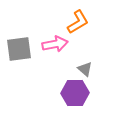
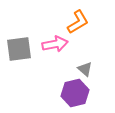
purple hexagon: rotated 12 degrees counterclockwise
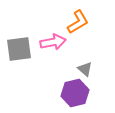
pink arrow: moved 2 px left, 2 px up
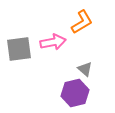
orange L-shape: moved 4 px right
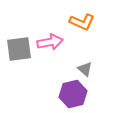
orange L-shape: rotated 55 degrees clockwise
pink arrow: moved 3 px left
purple hexagon: moved 2 px left, 1 px down
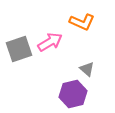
pink arrow: rotated 20 degrees counterclockwise
gray square: rotated 12 degrees counterclockwise
gray triangle: moved 2 px right
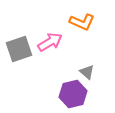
gray triangle: moved 3 px down
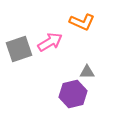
gray triangle: rotated 42 degrees counterclockwise
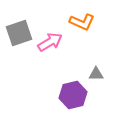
gray square: moved 16 px up
gray triangle: moved 9 px right, 2 px down
purple hexagon: moved 1 px down
